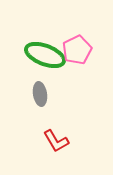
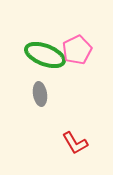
red L-shape: moved 19 px right, 2 px down
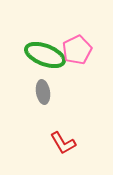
gray ellipse: moved 3 px right, 2 px up
red L-shape: moved 12 px left
